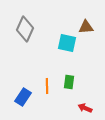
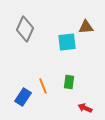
cyan square: moved 1 px up; rotated 18 degrees counterclockwise
orange line: moved 4 px left; rotated 21 degrees counterclockwise
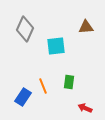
cyan square: moved 11 px left, 4 px down
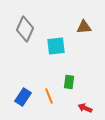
brown triangle: moved 2 px left
orange line: moved 6 px right, 10 px down
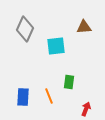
blue rectangle: rotated 30 degrees counterclockwise
red arrow: moved 1 px right, 1 px down; rotated 88 degrees clockwise
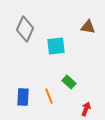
brown triangle: moved 4 px right; rotated 14 degrees clockwise
green rectangle: rotated 56 degrees counterclockwise
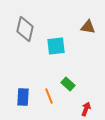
gray diamond: rotated 10 degrees counterclockwise
green rectangle: moved 1 px left, 2 px down
